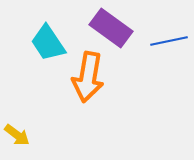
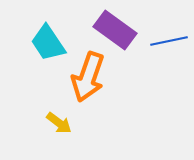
purple rectangle: moved 4 px right, 2 px down
orange arrow: rotated 9 degrees clockwise
yellow arrow: moved 42 px right, 12 px up
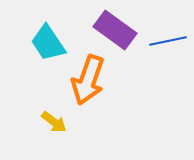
blue line: moved 1 px left
orange arrow: moved 3 px down
yellow arrow: moved 5 px left, 1 px up
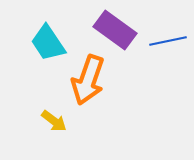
yellow arrow: moved 1 px up
